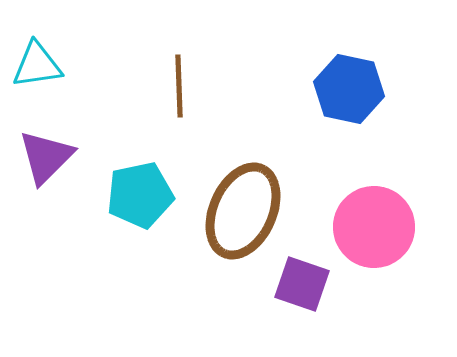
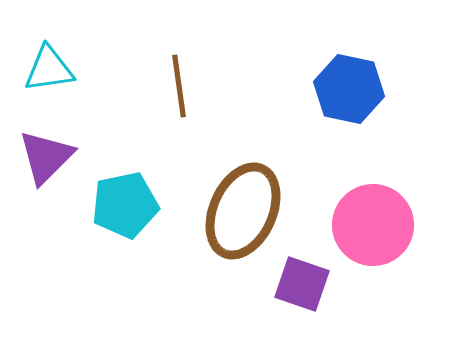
cyan triangle: moved 12 px right, 4 px down
brown line: rotated 6 degrees counterclockwise
cyan pentagon: moved 15 px left, 10 px down
pink circle: moved 1 px left, 2 px up
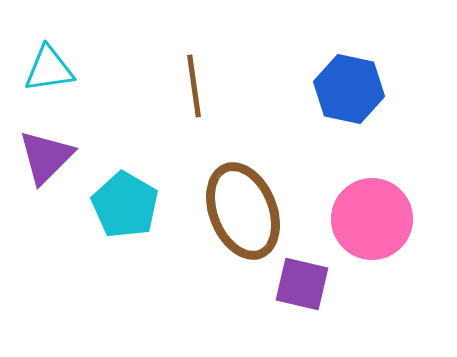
brown line: moved 15 px right
cyan pentagon: rotated 30 degrees counterclockwise
brown ellipse: rotated 46 degrees counterclockwise
pink circle: moved 1 px left, 6 px up
purple square: rotated 6 degrees counterclockwise
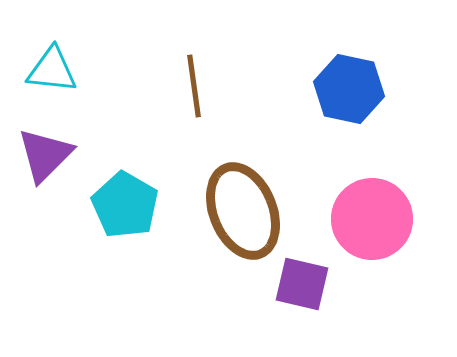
cyan triangle: moved 3 px right, 1 px down; rotated 14 degrees clockwise
purple triangle: moved 1 px left, 2 px up
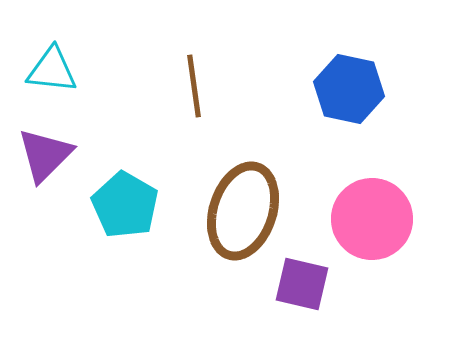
brown ellipse: rotated 40 degrees clockwise
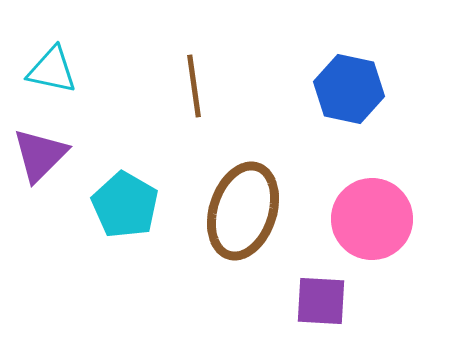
cyan triangle: rotated 6 degrees clockwise
purple triangle: moved 5 px left
purple square: moved 19 px right, 17 px down; rotated 10 degrees counterclockwise
